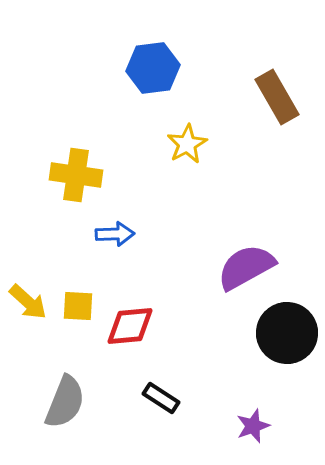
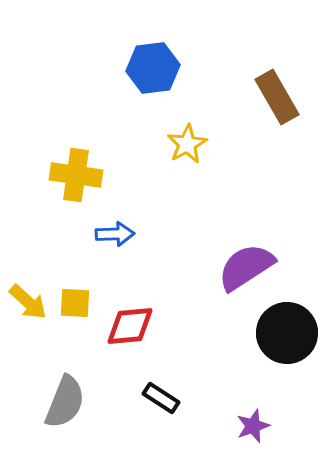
purple semicircle: rotated 4 degrees counterclockwise
yellow square: moved 3 px left, 3 px up
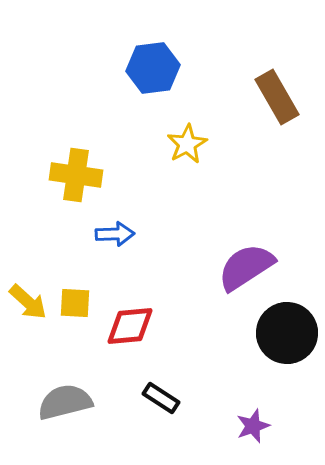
gray semicircle: rotated 126 degrees counterclockwise
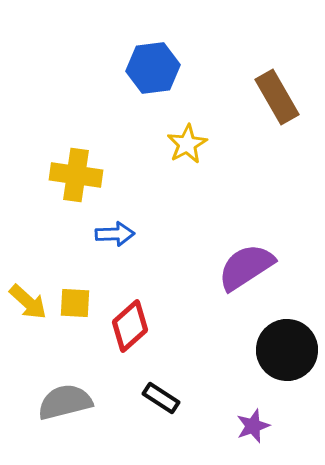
red diamond: rotated 36 degrees counterclockwise
black circle: moved 17 px down
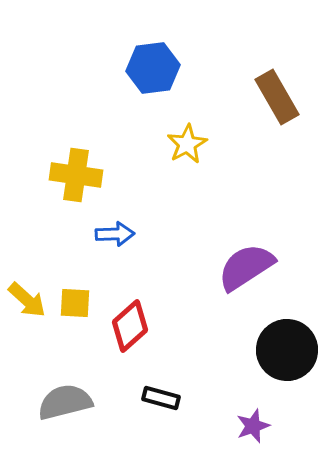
yellow arrow: moved 1 px left, 2 px up
black rectangle: rotated 18 degrees counterclockwise
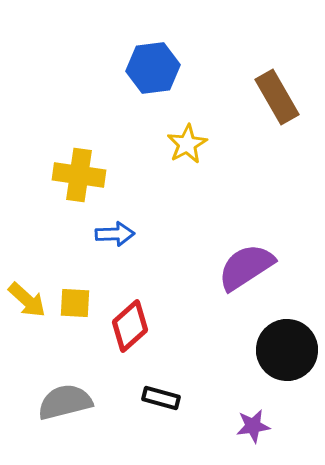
yellow cross: moved 3 px right
purple star: rotated 12 degrees clockwise
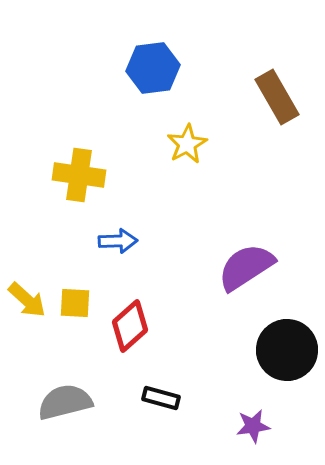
blue arrow: moved 3 px right, 7 px down
